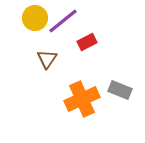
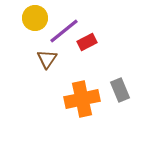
purple line: moved 1 px right, 10 px down
gray rectangle: rotated 45 degrees clockwise
orange cross: rotated 12 degrees clockwise
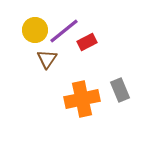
yellow circle: moved 12 px down
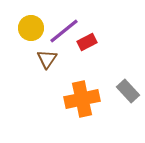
yellow circle: moved 4 px left, 2 px up
gray rectangle: moved 8 px right, 1 px down; rotated 20 degrees counterclockwise
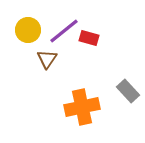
yellow circle: moved 3 px left, 2 px down
red rectangle: moved 2 px right, 4 px up; rotated 42 degrees clockwise
orange cross: moved 8 px down
